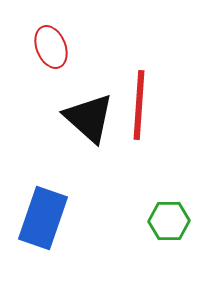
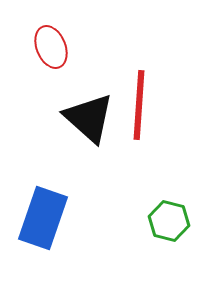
green hexagon: rotated 15 degrees clockwise
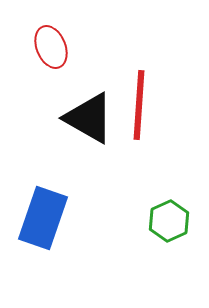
black triangle: rotated 12 degrees counterclockwise
green hexagon: rotated 21 degrees clockwise
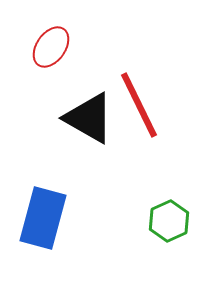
red ellipse: rotated 57 degrees clockwise
red line: rotated 30 degrees counterclockwise
blue rectangle: rotated 4 degrees counterclockwise
